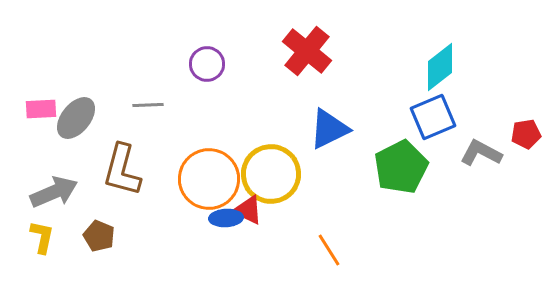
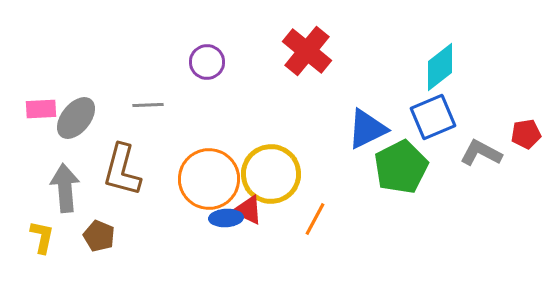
purple circle: moved 2 px up
blue triangle: moved 38 px right
gray arrow: moved 11 px right, 4 px up; rotated 72 degrees counterclockwise
orange line: moved 14 px left, 31 px up; rotated 60 degrees clockwise
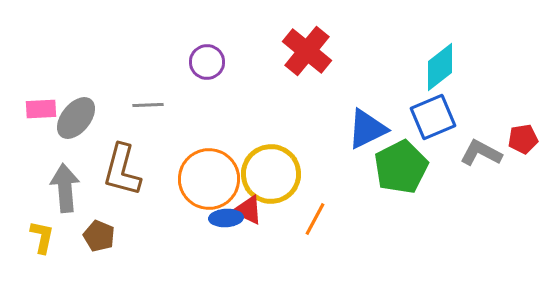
red pentagon: moved 3 px left, 5 px down
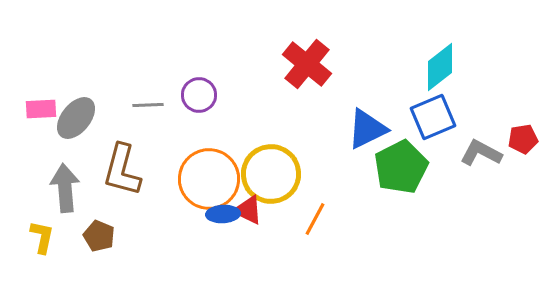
red cross: moved 13 px down
purple circle: moved 8 px left, 33 px down
blue ellipse: moved 3 px left, 4 px up
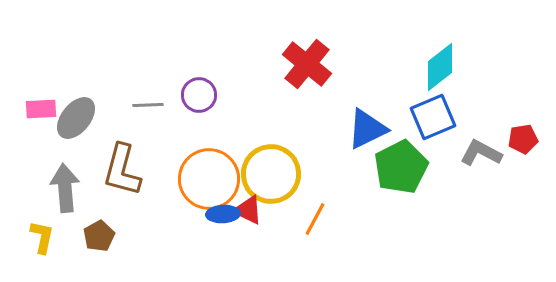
brown pentagon: rotated 20 degrees clockwise
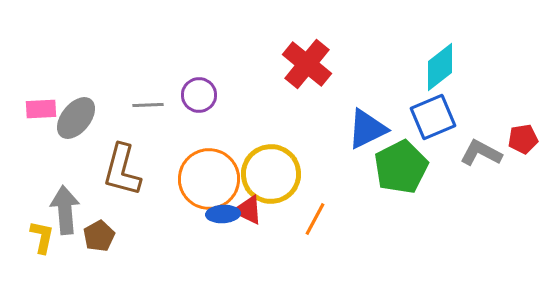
gray arrow: moved 22 px down
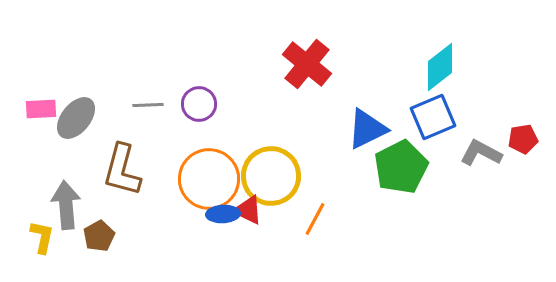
purple circle: moved 9 px down
yellow circle: moved 2 px down
gray arrow: moved 1 px right, 5 px up
